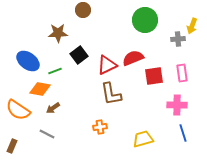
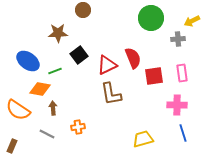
green circle: moved 6 px right, 2 px up
yellow arrow: moved 5 px up; rotated 42 degrees clockwise
red semicircle: rotated 90 degrees clockwise
brown arrow: rotated 120 degrees clockwise
orange cross: moved 22 px left
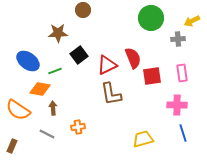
red square: moved 2 px left
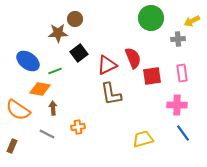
brown circle: moved 8 px left, 9 px down
black square: moved 2 px up
blue line: rotated 18 degrees counterclockwise
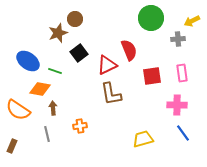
brown star: rotated 18 degrees counterclockwise
red semicircle: moved 4 px left, 8 px up
green line: rotated 40 degrees clockwise
orange cross: moved 2 px right, 1 px up
gray line: rotated 49 degrees clockwise
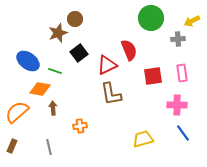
red square: moved 1 px right
orange semicircle: moved 1 px left, 2 px down; rotated 105 degrees clockwise
gray line: moved 2 px right, 13 px down
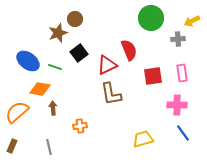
green line: moved 4 px up
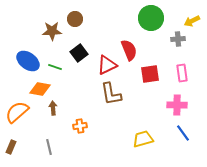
brown star: moved 6 px left, 2 px up; rotated 18 degrees clockwise
red square: moved 3 px left, 2 px up
brown rectangle: moved 1 px left, 1 px down
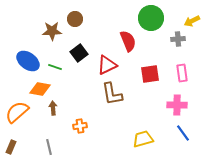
red semicircle: moved 1 px left, 9 px up
brown L-shape: moved 1 px right
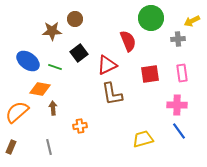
blue line: moved 4 px left, 2 px up
